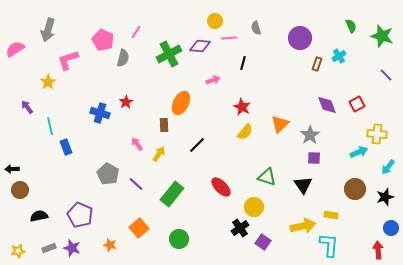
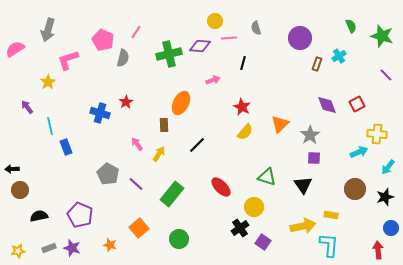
green cross at (169, 54): rotated 15 degrees clockwise
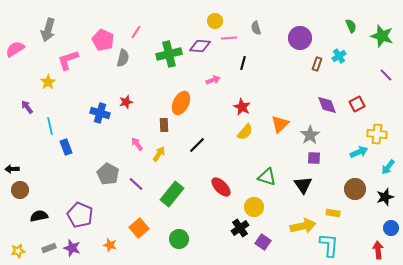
red star at (126, 102): rotated 16 degrees clockwise
yellow rectangle at (331, 215): moved 2 px right, 2 px up
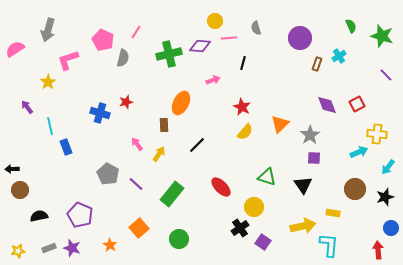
orange star at (110, 245): rotated 16 degrees clockwise
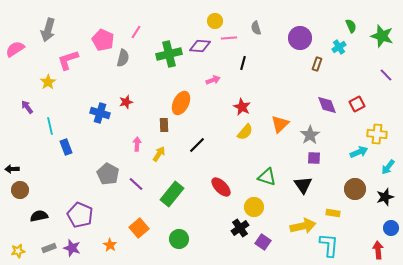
cyan cross at (339, 56): moved 9 px up
pink arrow at (137, 144): rotated 40 degrees clockwise
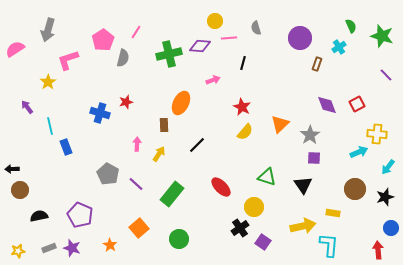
pink pentagon at (103, 40): rotated 15 degrees clockwise
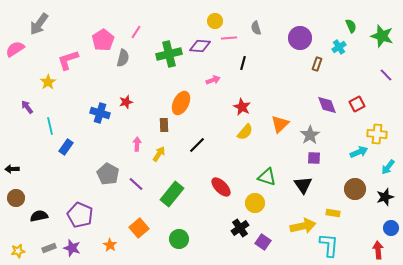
gray arrow at (48, 30): moved 9 px left, 6 px up; rotated 20 degrees clockwise
blue rectangle at (66, 147): rotated 56 degrees clockwise
brown circle at (20, 190): moved 4 px left, 8 px down
yellow circle at (254, 207): moved 1 px right, 4 px up
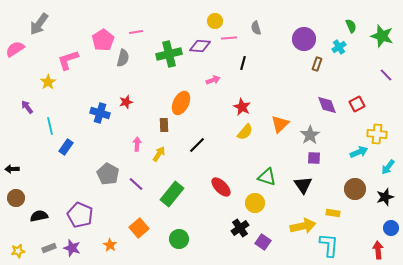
pink line at (136, 32): rotated 48 degrees clockwise
purple circle at (300, 38): moved 4 px right, 1 px down
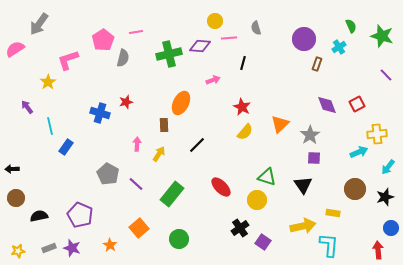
yellow cross at (377, 134): rotated 12 degrees counterclockwise
yellow circle at (255, 203): moved 2 px right, 3 px up
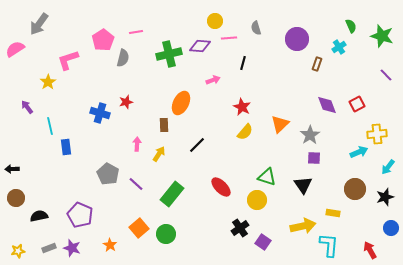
purple circle at (304, 39): moved 7 px left
blue rectangle at (66, 147): rotated 42 degrees counterclockwise
green circle at (179, 239): moved 13 px left, 5 px up
red arrow at (378, 250): moved 8 px left; rotated 24 degrees counterclockwise
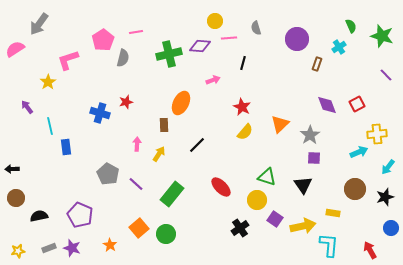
purple square at (263, 242): moved 12 px right, 23 px up
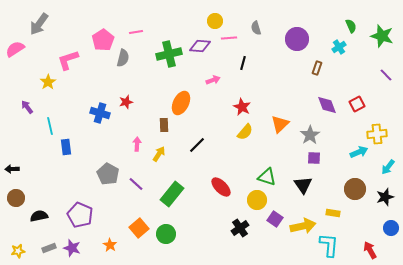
brown rectangle at (317, 64): moved 4 px down
